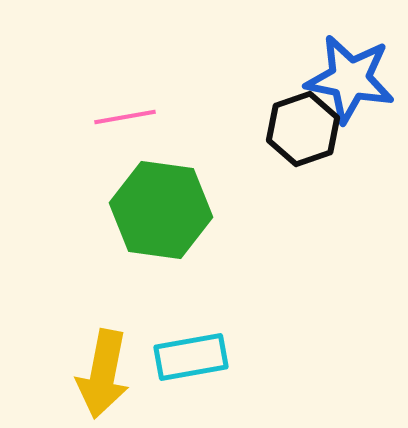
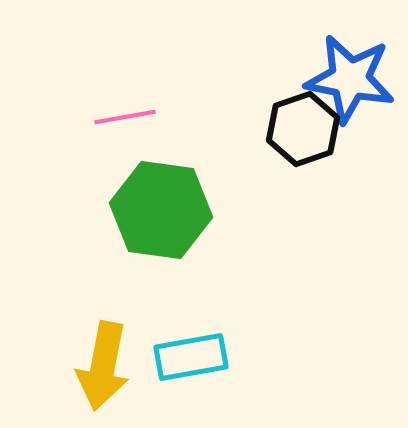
yellow arrow: moved 8 px up
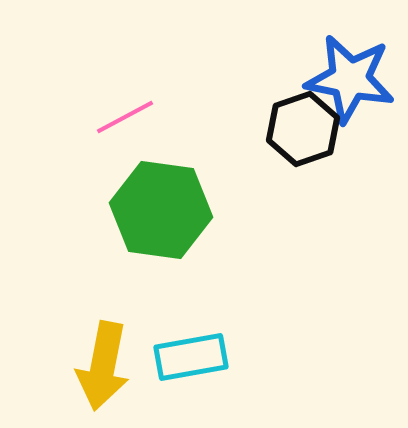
pink line: rotated 18 degrees counterclockwise
